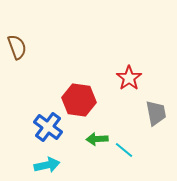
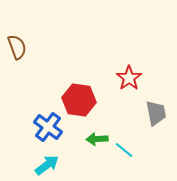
cyan arrow: rotated 25 degrees counterclockwise
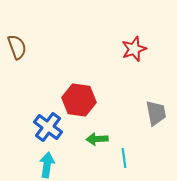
red star: moved 5 px right, 29 px up; rotated 15 degrees clockwise
cyan line: moved 8 px down; rotated 42 degrees clockwise
cyan arrow: rotated 45 degrees counterclockwise
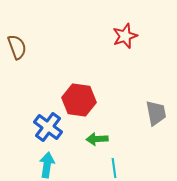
red star: moved 9 px left, 13 px up
cyan line: moved 10 px left, 10 px down
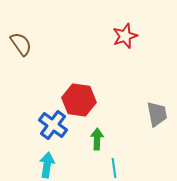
brown semicircle: moved 4 px right, 3 px up; rotated 15 degrees counterclockwise
gray trapezoid: moved 1 px right, 1 px down
blue cross: moved 5 px right, 2 px up
green arrow: rotated 95 degrees clockwise
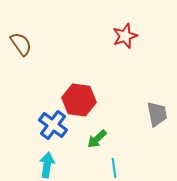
green arrow: rotated 135 degrees counterclockwise
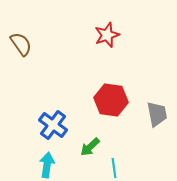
red star: moved 18 px left, 1 px up
red hexagon: moved 32 px right
green arrow: moved 7 px left, 8 px down
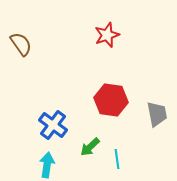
cyan line: moved 3 px right, 9 px up
